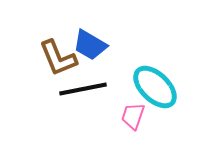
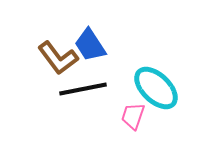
blue trapezoid: rotated 27 degrees clockwise
brown L-shape: rotated 15 degrees counterclockwise
cyan ellipse: moved 1 px right, 1 px down
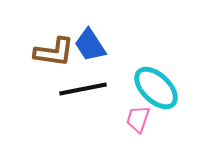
brown L-shape: moved 4 px left, 6 px up; rotated 45 degrees counterclockwise
pink trapezoid: moved 5 px right, 3 px down
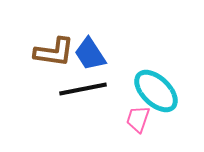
blue trapezoid: moved 9 px down
cyan ellipse: moved 3 px down
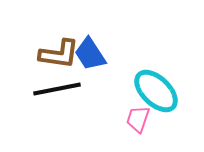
brown L-shape: moved 5 px right, 2 px down
black line: moved 26 px left
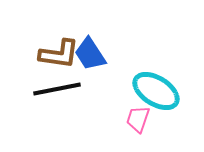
cyan ellipse: rotated 12 degrees counterclockwise
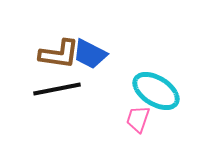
blue trapezoid: rotated 30 degrees counterclockwise
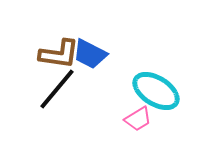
black line: rotated 39 degrees counterclockwise
pink trapezoid: rotated 140 degrees counterclockwise
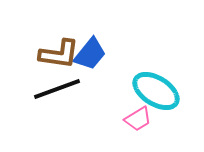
blue trapezoid: rotated 78 degrees counterclockwise
black line: rotated 30 degrees clockwise
